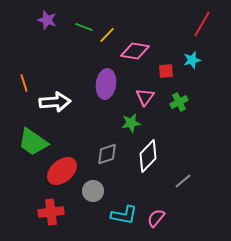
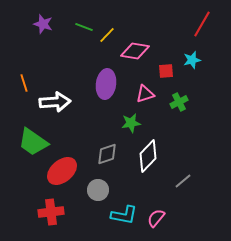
purple star: moved 4 px left, 4 px down
pink triangle: moved 3 px up; rotated 36 degrees clockwise
gray circle: moved 5 px right, 1 px up
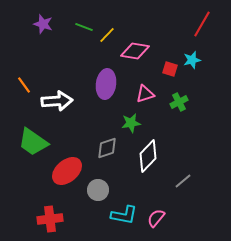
red square: moved 4 px right, 2 px up; rotated 21 degrees clockwise
orange line: moved 2 px down; rotated 18 degrees counterclockwise
white arrow: moved 2 px right, 1 px up
gray diamond: moved 6 px up
red ellipse: moved 5 px right
red cross: moved 1 px left, 7 px down
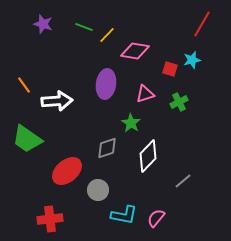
green star: rotated 30 degrees counterclockwise
green trapezoid: moved 6 px left, 3 px up
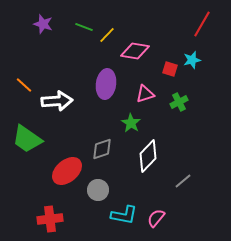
orange line: rotated 12 degrees counterclockwise
gray diamond: moved 5 px left, 1 px down
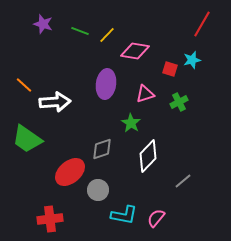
green line: moved 4 px left, 4 px down
white arrow: moved 2 px left, 1 px down
red ellipse: moved 3 px right, 1 px down
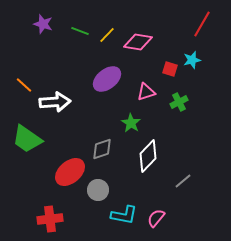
pink diamond: moved 3 px right, 9 px up
purple ellipse: moved 1 px right, 5 px up; rotated 44 degrees clockwise
pink triangle: moved 1 px right, 2 px up
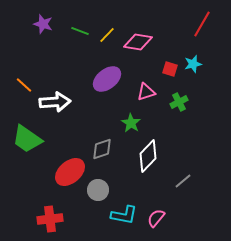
cyan star: moved 1 px right, 4 px down
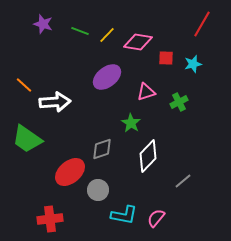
red square: moved 4 px left, 11 px up; rotated 14 degrees counterclockwise
purple ellipse: moved 2 px up
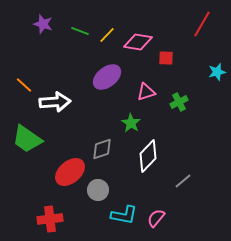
cyan star: moved 24 px right, 8 px down
